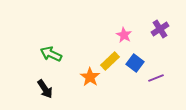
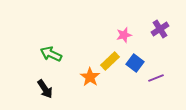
pink star: rotated 28 degrees clockwise
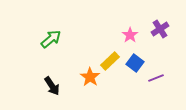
pink star: moved 6 px right; rotated 21 degrees counterclockwise
green arrow: moved 15 px up; rotated 115 degrees clockwise
black arrow: moved 7 px right, 3 px up
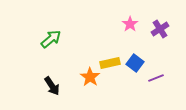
pink star: moved 11 px up
yellow rectangle: moved 2 px down; rotated 30 degrees clockwise
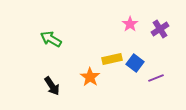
green arrow: rotated 110 degrees counterclockwise
yellow rectangle: moved 2 px right, 4 px up
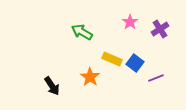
pink star: moved 2 px up
green arrow: moved 31 px right, 7 px up
yellow rectangle: rotated 36 degrees clockwise
